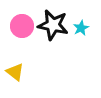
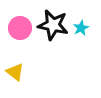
pink circle: moved 2 px left, 2 px down
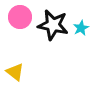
pink circle: moved 11 px up
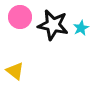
yellow triangle: moved 1 px up
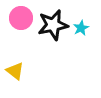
pink circle: moved 1 px right, 1 px down
black star: rotated 24 degrees counterclockwise
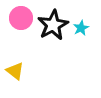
black star: rotated 16 degrees counterclockwise
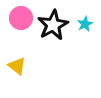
cyan star: moved 4 px right, 4 px up
yellow triangle: moved 2 px right, 5 px up
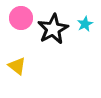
black star: moved 4 px down
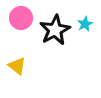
black star: moved 2 px right, 1 px down
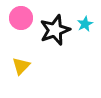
black star: rotated 8 degrees clockwise
yellow triangle: moved 4 px right; rotated 36 degrees clockwise
